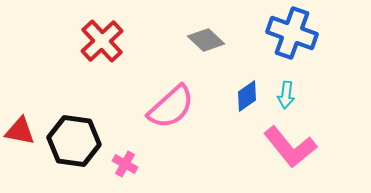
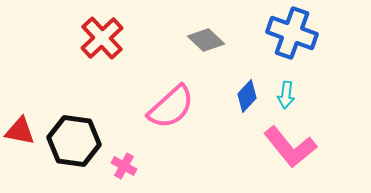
red cross: moved 3 px up
blue diamond: rotated 12 degrees counterclockwise
pink cross: moved 1 px left, 2 px down
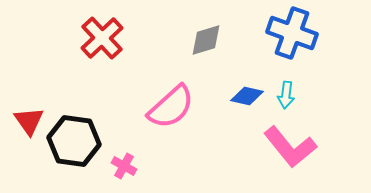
gray diamond: rotated 60 degrees counterclockwise
blue diamond: rotated 60 degrees clockwise
red triangle: moved 9 px right, 10 px up; rotated 44 degrees clockwise
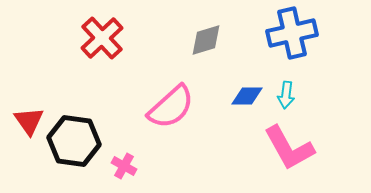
blue cross: rotated 33 degrees counterclockwise
blue diamond: rotated 12 degrees counterclockwise
pink L-shape: moved 1 px left, 1 px down; rotated 10 degrees clockwise
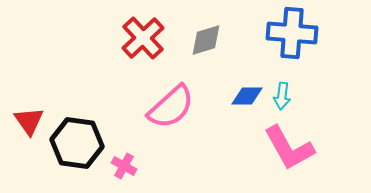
blue cross: rotated 18 degrees clockwise
red cross: moved 41 px right
cyan arrow: moved 4 px left, 1 px down
black hexagon: moved 3 px right, 2 px down
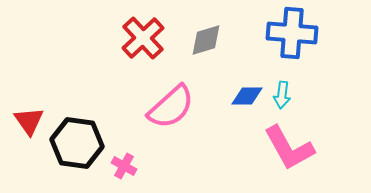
cyan arrow: moved 1 px up
